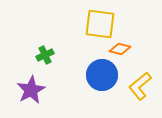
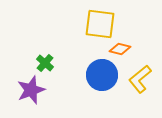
green cross: moved 8 px down; rotated 24 degrees counterclockwise
yellow L-shape: moved 7 px up
purple star: rotated 8 degrees clockwise
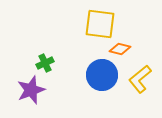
green cross: rotated 24 degrees clockwise
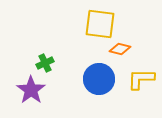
blue circle: moved 3 px left, 4 px down
yellow L-shape: moved 1 px right; rotated 40 degrees clockwise
purple star: rotated 16 degrees counterclockwise
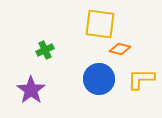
green cross: moved 13 px up
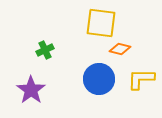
yellow square: moved 1 px right, 1 px up
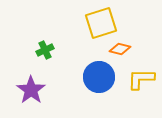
yellow square: rotated 24 degrees counterclockwise
blue circle: moved 2 px up
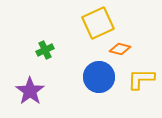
yellow square: moved 3 px left; rotated 8 degrees counterclockwise
purple star: moved 1 px left, 1 px down
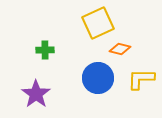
green cross: rotated 24 degrees clockwise
blue circle: moved 1 px left, 1 px down
purple star: moved 6 px right, 3 px down
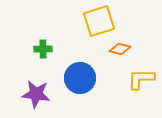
yellow square: moved 1 px right, 2 px up; rotated 8 degrees clockwise
green cross: moved 2 px left, 1 px up
blue circle: moved 18 px left
purple star: rotated 28 degrees counterclockwise
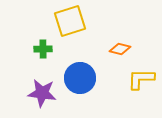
yellow square: moved 29 px left
purple star: moved 6 px right, 1 px up
